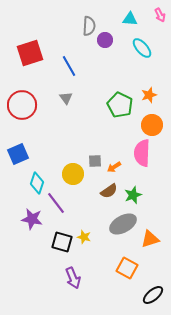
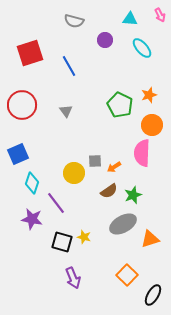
gray semicircle: moved 15 px left, 5 px up; rotated 102 degrees clockwise
gray triangle: moved 13 px down
yellow circle: moved 1 px right, 1 px up
cyan diamond: moved 5 px left
orange square: moved 7 px down; rotated 15 degrees clockwise
black ellipse: rotated 20 degrees counterclockwise
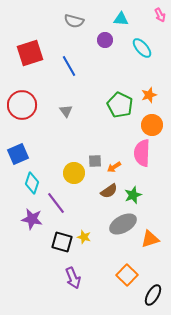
cyan triangle: moved 9 px left
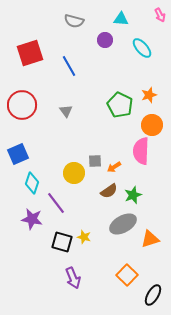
pink semicircle: moved 1 px left, 2 px up
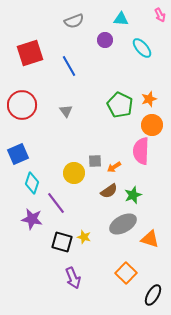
gray semicircle: rotated 36 degrees counterclockwise
orange star: moved 4 px down
orange triangle: rotated 36 degrees clockwise
orange square: moved 1 px left, 2 px up
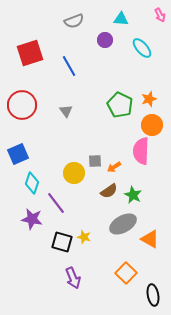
green star: rotated 24 degrees counterclockwise
orange triangle: rotated 12 degrees clockwise
black ellipse: rotated 40 degrees counterclockwise
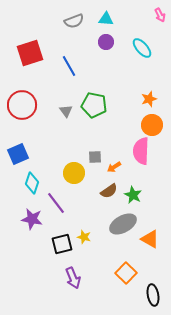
cyan triangle: moved 15 px left
purple circle: moved 1 px right, 2 px down
green pentagon: moved 26 px left; rotated 15 degrees counterclockwise
gray square: moved 4 px up
black square: moved 2 px down; rotated 30 degrees counterclockwise
